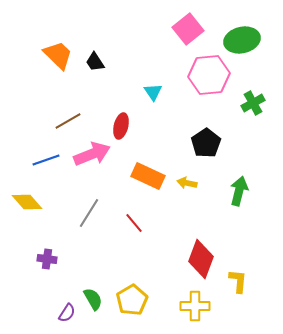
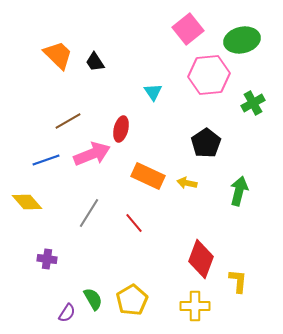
red ellipse: moved 3 px down
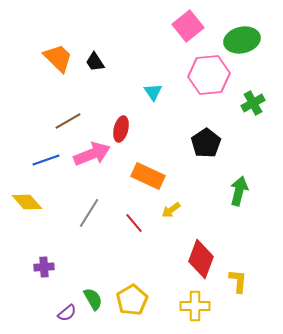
pink square: moved 3 px up
orange trapezoid: moved 3 px down
yellow arrow: moved 16 px left, 27 px down; rotated 48 degrees counterclockwise
purple cross: moved 3 px left, 8 px down; rotated 12 degrees counterclockwise
purple semicircle: rotated 18 degrees clockwise
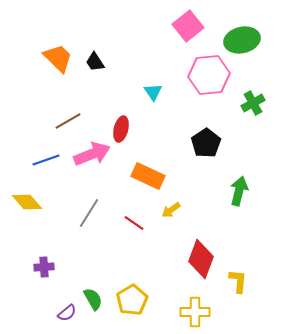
red line: rotated 15 degrees counterclockwise
yellow cross: moved 6 px down
